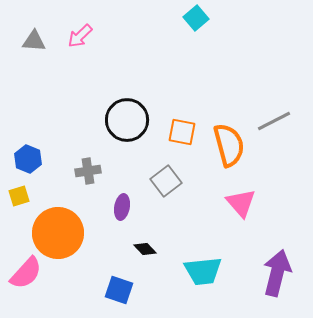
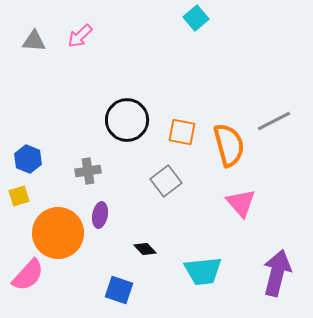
purple ellipse: moved 22 px left, 8 px down
pink semicircle: moved 2 px right, 2 px down
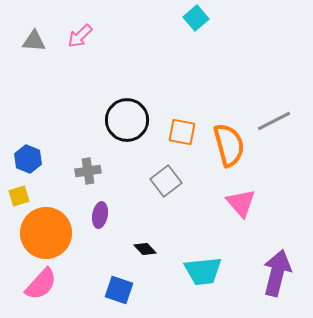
orange circle: moved 12 px left
pink semicircle: moved 13 px right, 9 px down
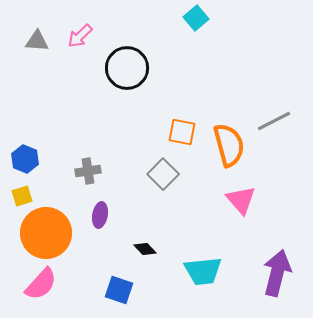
gray triangle: moved 3 px right
black circle: moved 52 px up
blue hexagon: moved 3 px left
gray square: moved 3 px left, 7 px up; rotated 8 degrees counterclockwise
yellow square: moved 3 px right
pink triangle: moved 3 px up
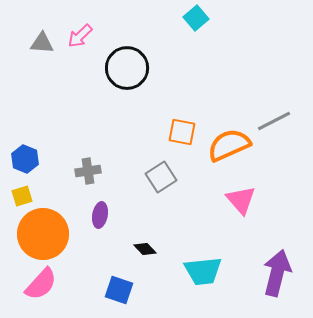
gray triangle: moved 5 px right, 2 px down
orange semicircle: rotated 99 degrees counterclockwise
gray square: moved 2 px left, 3 px down; rotated 12 degrees clockwise
orange circle: moved 3 px left, 1 px down
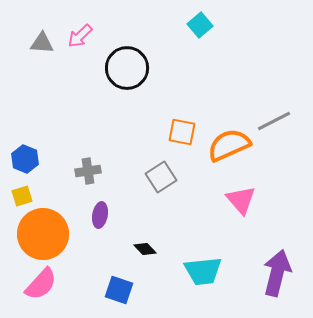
cyan square: moved 4 px right, 7 px down
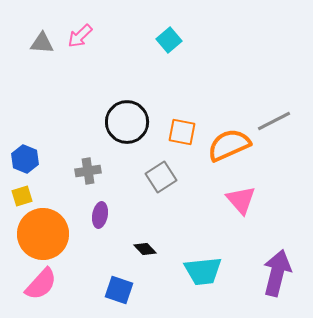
cyan square: moved 31 px left, 15 px down
black circle: moved 54 px down
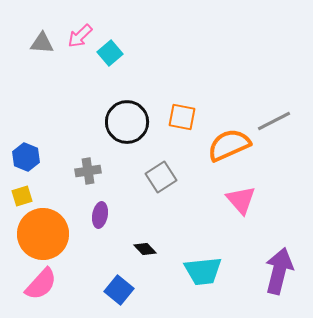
cyan square: moved 59 px left, 13 px down
orange square: moved 15 px up
blue hexagon: moved 1 px right, 2 px up
purple arrow: moved 2 px right, 2 px up
blue square: rotated 20 degrees clockwise
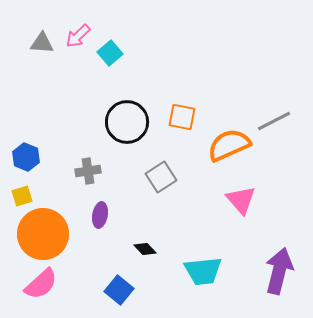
pink arrow: moved 2 px left
pink semicircle: rotated 6 degrees clockwise
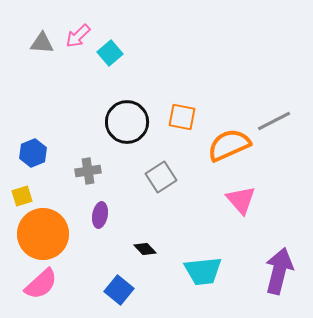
blue hexagon: moved 7 px right, 4 px up; rotated 16 degrees clockwise
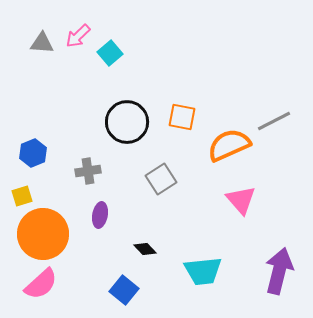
gray square: moved 2 px down
blue square: moved 5 px right
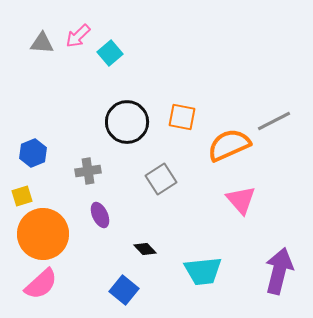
purple ellipse: rotated 35 degrees counterclockwise
